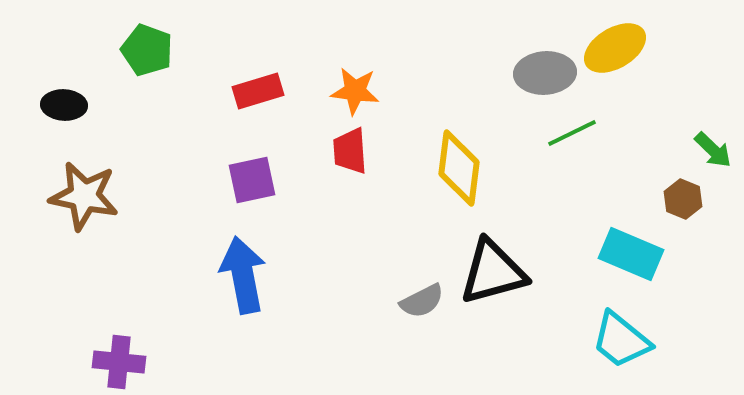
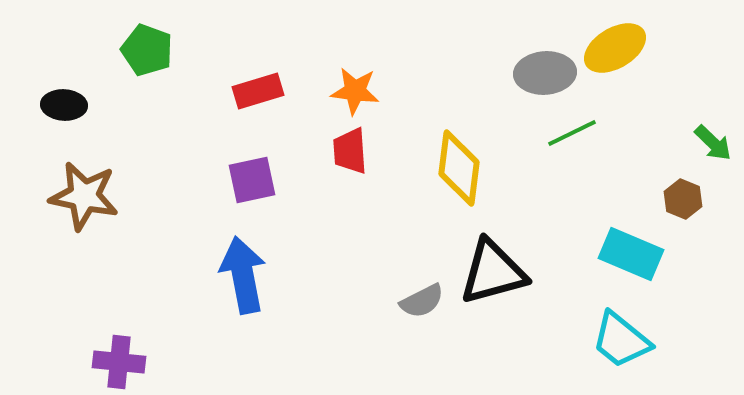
green arrow: moved 7 px up
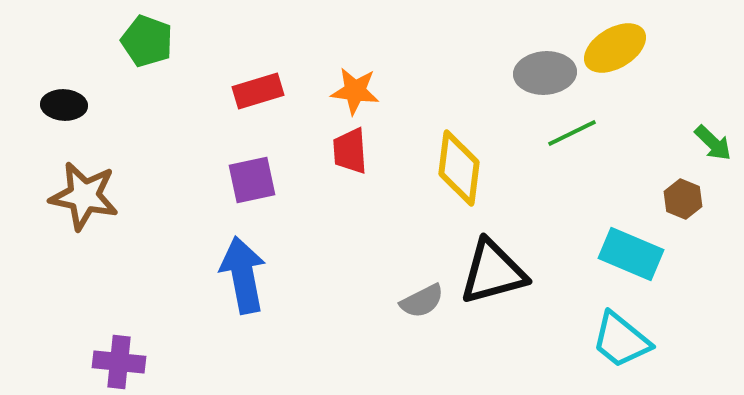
green pentagon: moved 9 px up
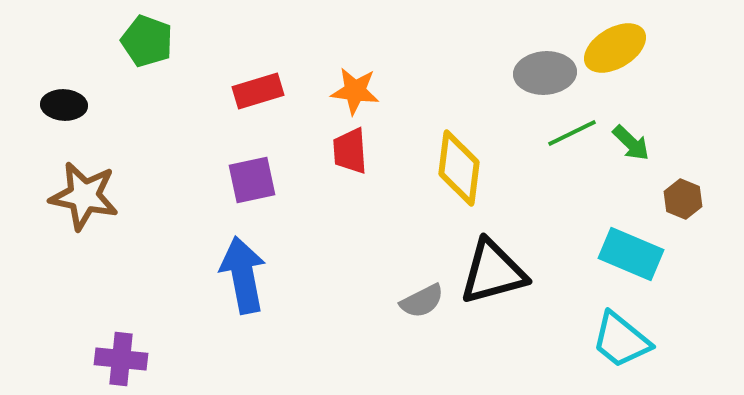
green arrow: moved 82 px left
purple cross: moved 2 px right, 3 px up
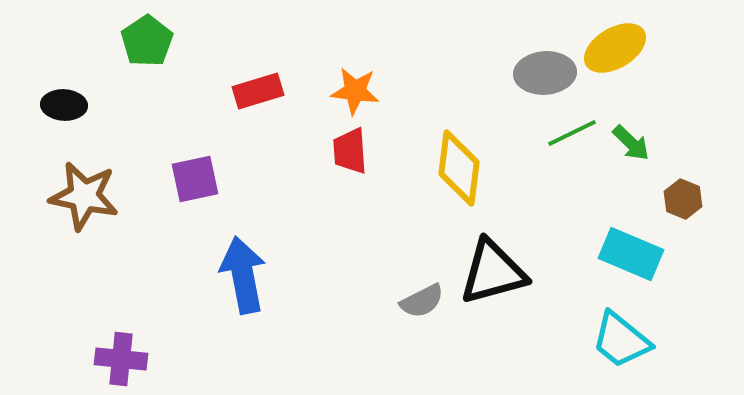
green pentagon: rotated 18 degrees clockwise
purple square: moved 57 px left, 1 px up
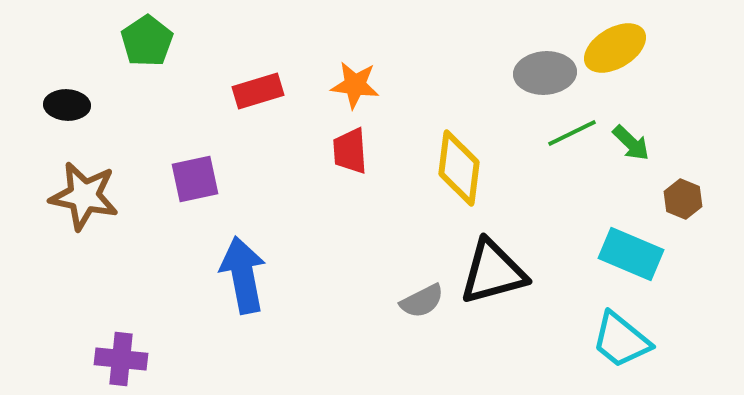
orange star: moved 6 px up
black ellipse: moved 3 px right
